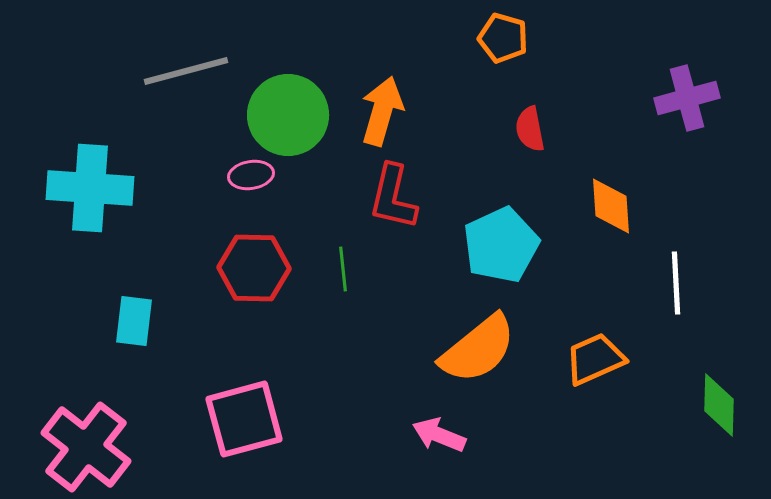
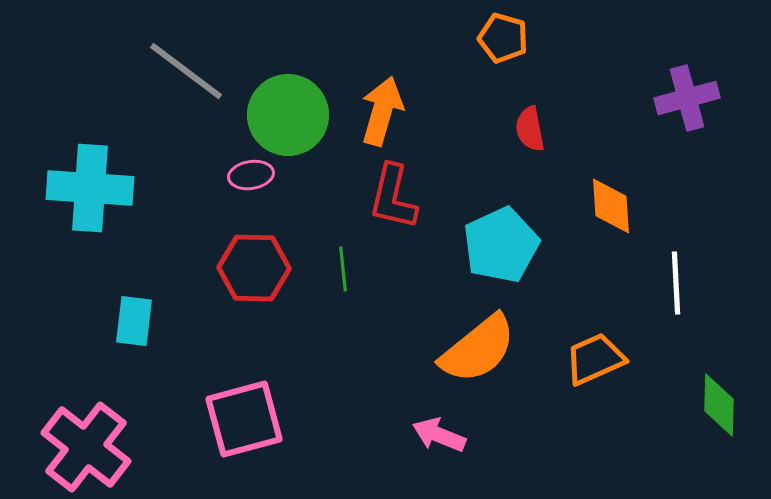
gray line: rotated 52 degrees clockwise
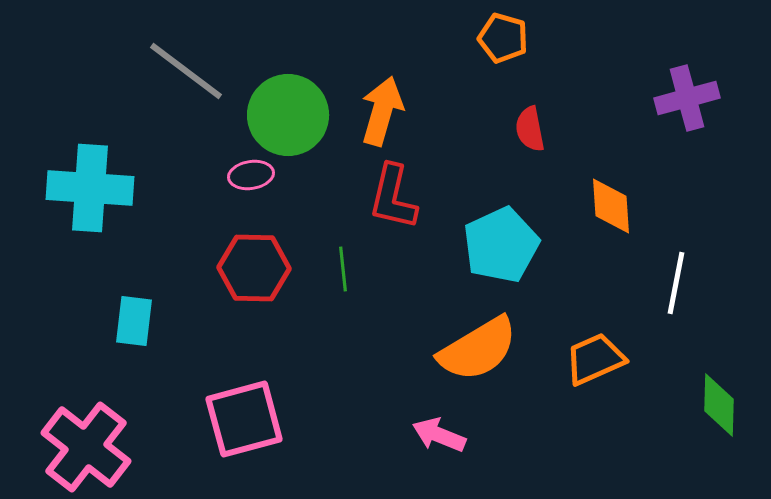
white line: rotated 14 degrees clockwise
orange semicircle: rotated 8 degrees clockwise
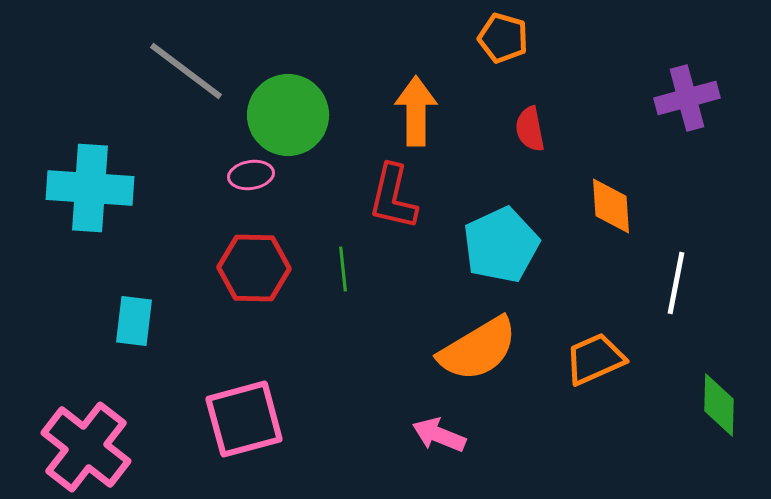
orange arrow: moved 34 px right; rotated 16 degrees counterclockwise
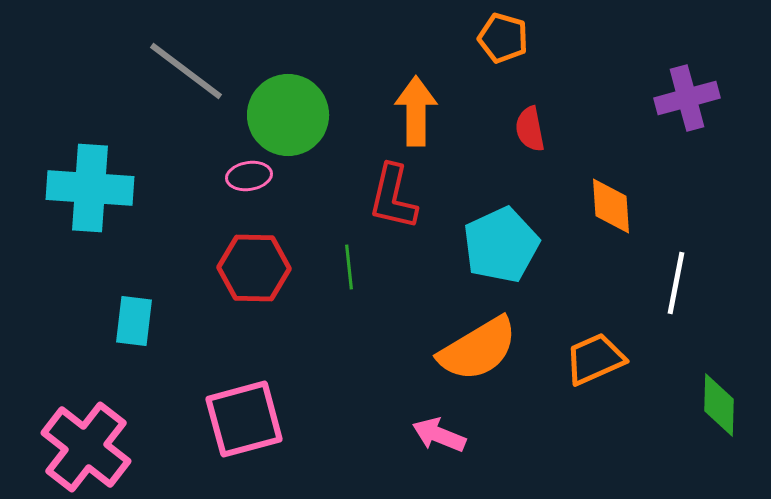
pink ellipse: moved 2 px left, 1 px down
green line: moved 6 px right, 2 px up
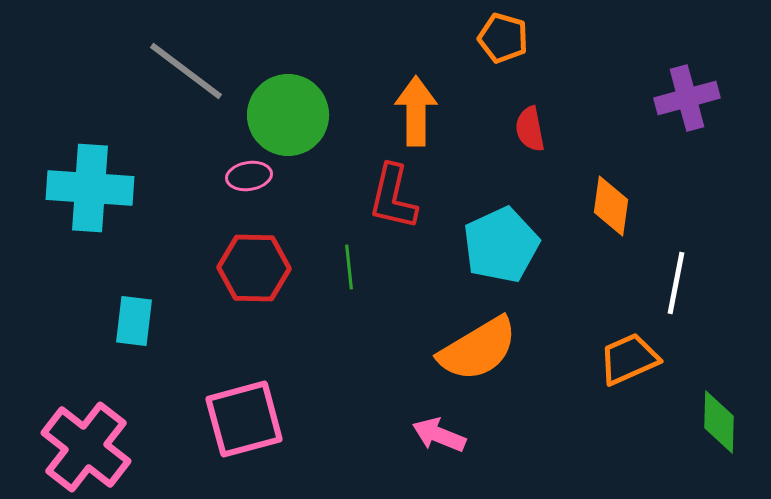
orange diamond: rotated 12 degrees clockwise
orange trapezoid: moved 34 px right
green diamond: moved 17 px down
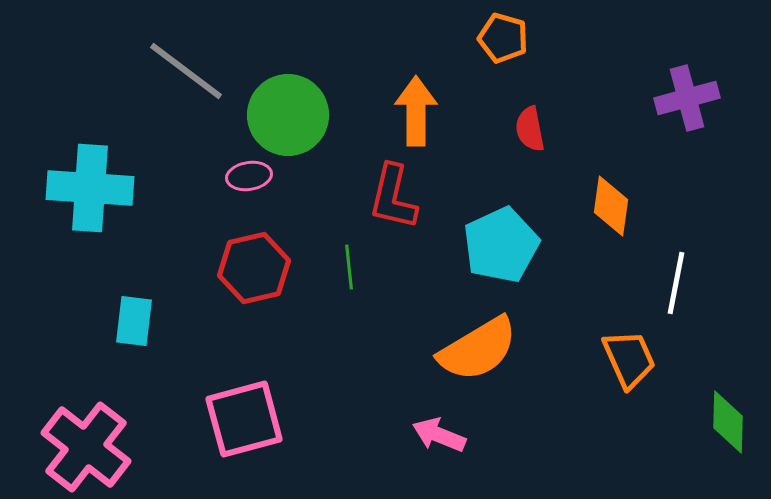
red hexagon: rotated 14 degrees counterclockwise
orange trapezoid: rotated 90 degrees clockwise
green diamond: moved 9 px right
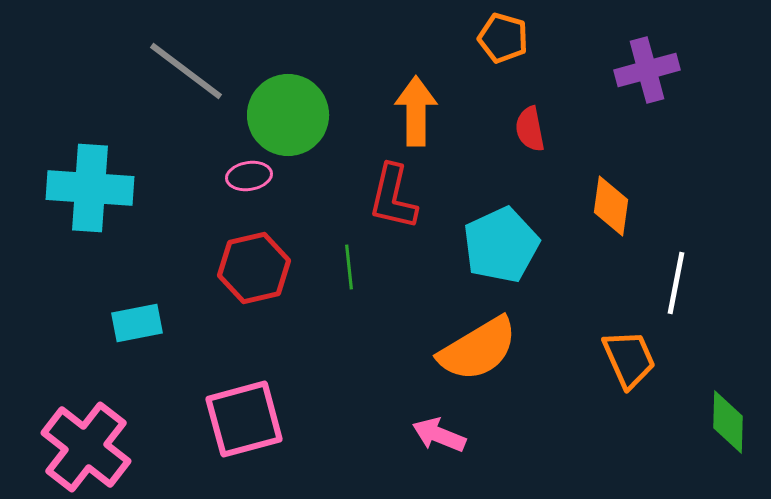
purple cross: moved 40 px left, 28 px up
cyan rectangle: moved 3 px right, 2 px down; rotated 72 degrees clockwise
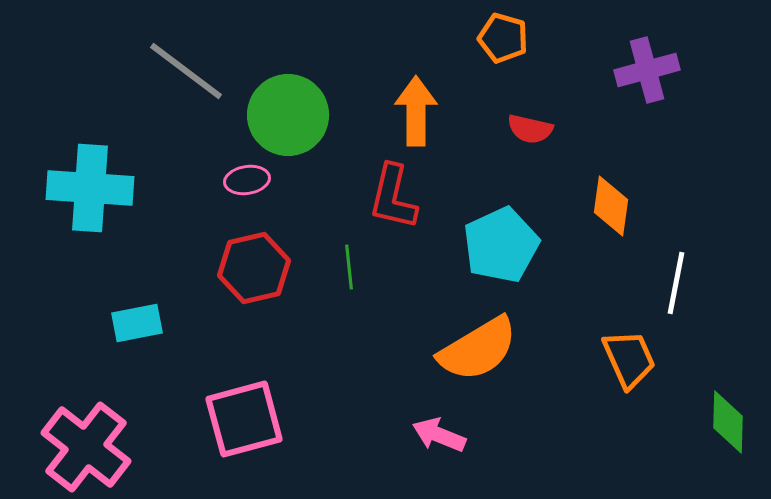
red semicircle: rotated 66 degrees counterclockwise
pink ellipse: moved 2 px left, 4 px down
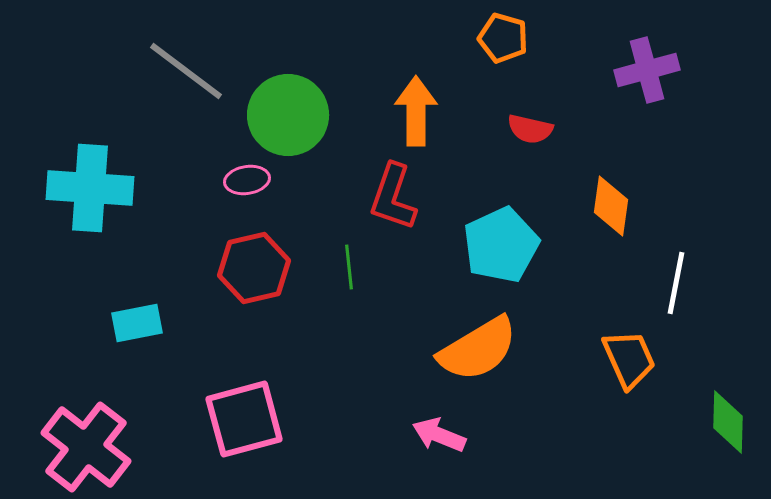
red L-shape: rotated 6 degrees clockwise
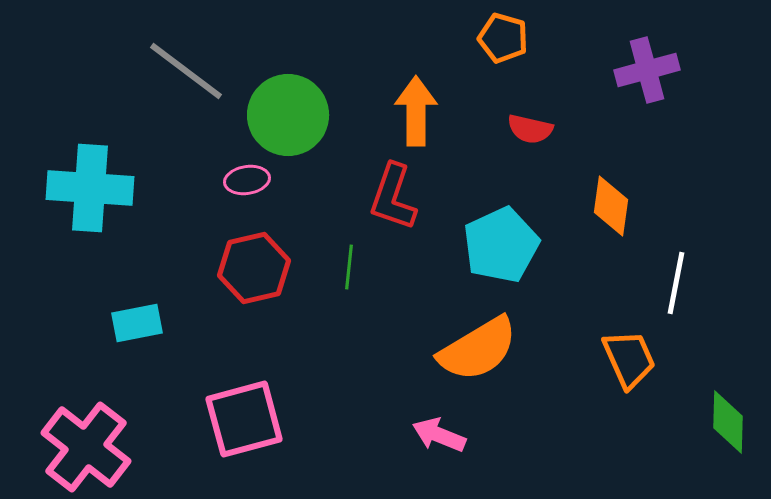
green line: rotated 12 degrees clockwise
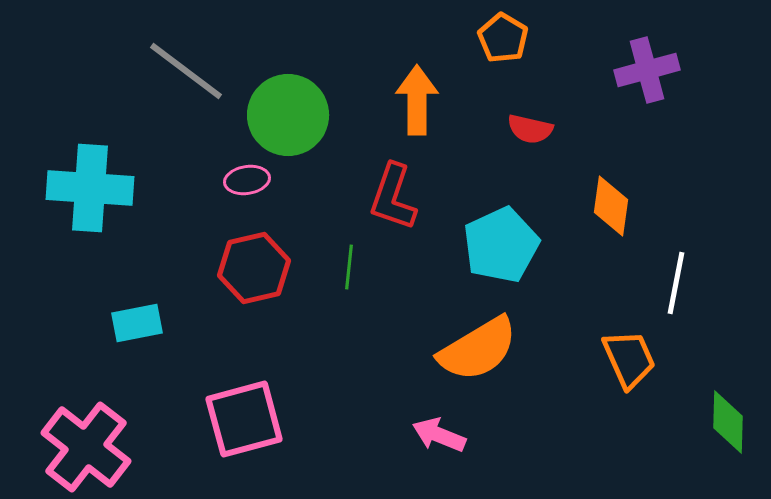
orange pentagon: rotated 15 degrees clockwise
orange arrow: moved 1 px right, 11 px up
